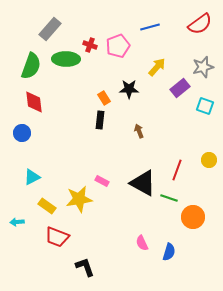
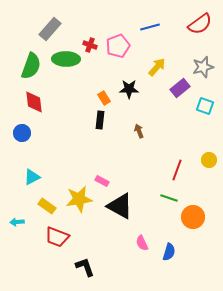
black triangle: moved 23 px left, 23 px down
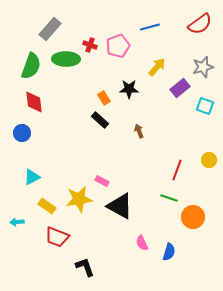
black rectangle: rotated 54 degrees counterclockwise
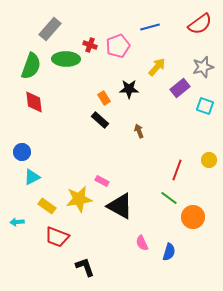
blue circle: moved 19 px down
green line: rotated 18 degrees clockwise
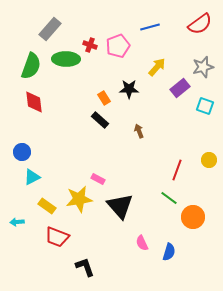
pink rectangle: moved 4 px left, 2 px up
black triangle: rotated 20 degrees clockwise
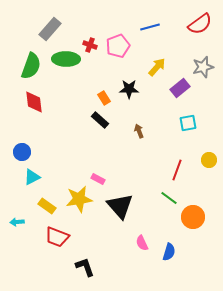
cyan square: moved 17 px left, 17 px down; rotated 30 degrees counterclockwise
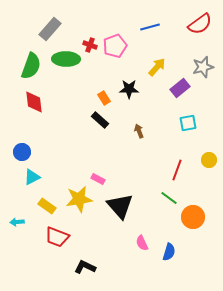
pink pentagon: moved 3 px left
black L-shape: rotated 45 degrees counterclockwise
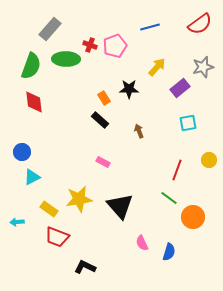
pink rectangle: moved 5 px right, 17 px up
yellow rectangle: moved 2 px right, 3 px down
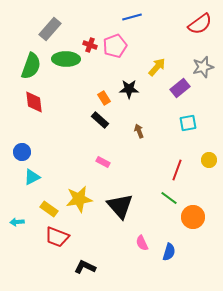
blue line: moved 18 px left, 10 px up
